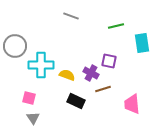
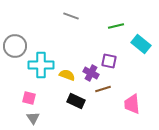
cyan rectangle: moved 1 px left, 1 px down; rotated 42 degrees counterclockwise
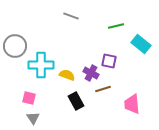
black rectangle: rotated 36 degrees clockwise
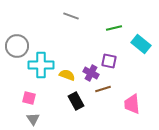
green line: moved 2 px left, 2 px down
gray circle: moved 2 px right
gray triangle: moved 1 px down
